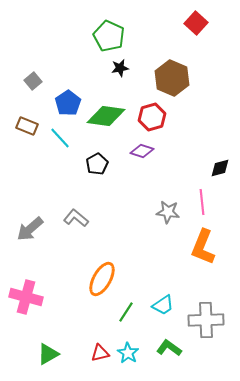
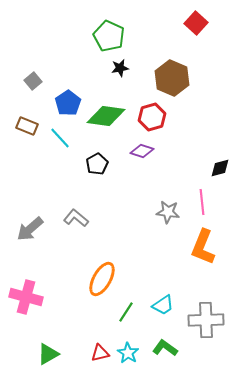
green L-shape: moved 4 px left
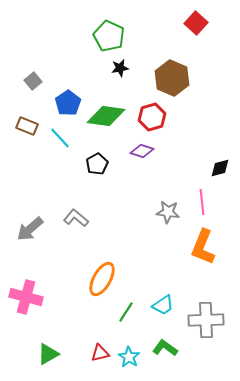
cyan star: moved 1 px right, 4 px down
